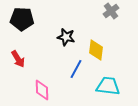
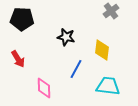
yellow diamond: moved 6 px right
pink diamond: moved 2 px right, 2 px up
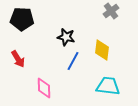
blue line: moved 3 px left, 8 px up
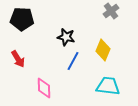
yellow diamond: moved 1 px right; rotated 15 degrees clockwise
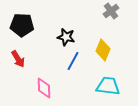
black pentagon: moved 6 px down
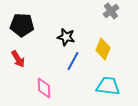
yellow diamond: moved 1 px up
